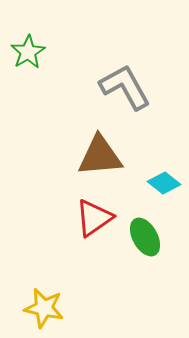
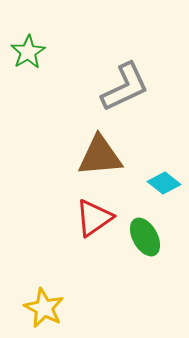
gray L-shape: rotated 94 degrees clockwise
yellow star: rotated 15 degrees clockwise
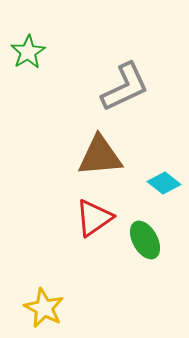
green ellipse: moved 3 px down
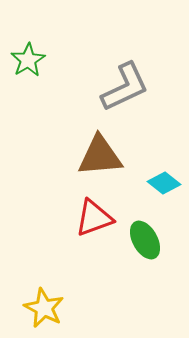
green star: moved 8 px down
red triangle: rotated 15 degrees clockwise
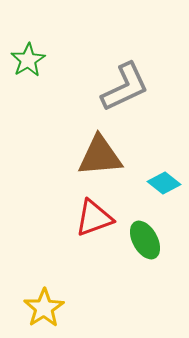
yellow star: rotated 12 degrees clockwise
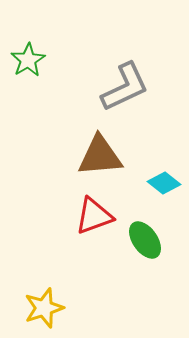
red triangle: moved 2 px up
green ellipse: rotated 6 degrees counterclockwise
yellow star: rotated 15 degrees clockwise
